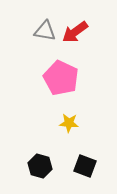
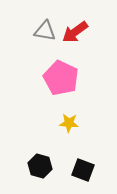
black square: moved 2 px left, 4 px down
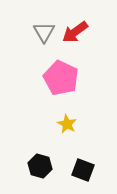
gray triangle: moved 1 px left, 1 px down; rotated 50 degrees clockwise
yellow star: moved 2 px left, 1 px down; rotated 24 degrees clockwise
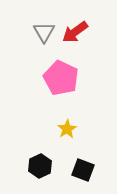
yellow star: moved 5 px down; rotated 12 degrees clockwise
black hexagon: rotated 20 degrees clockwise
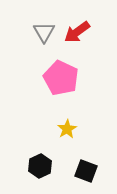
red arrow: moved 2 px right
black square: moved 3 px right, 1 px down
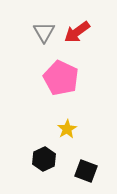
black hexagon: moved 4 px right, 7 px up
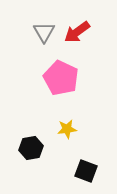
yellow star: rotated 24 degrees clockwise
black hexagon: moved 13 px left, 11 px up; rotated 15 degrees clockwise
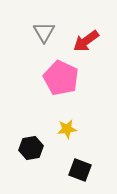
red arrow: moved 9 px right, 9 px down
black square: moved 6 px left, 1 px up
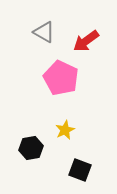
gray triangle: rotated 30 degrees counterclockwise
yellow star: moved 2 px left, 1 px down; rotated 18 degrees counterclockwise
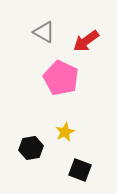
yellow star: moved 2 px down
